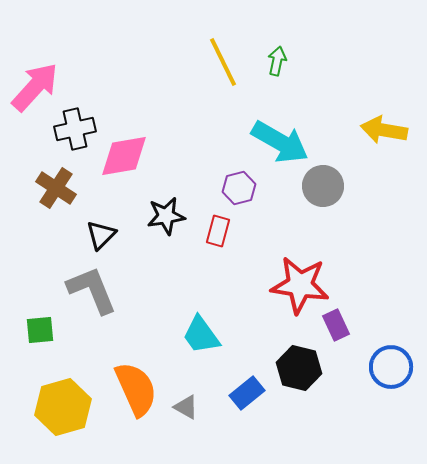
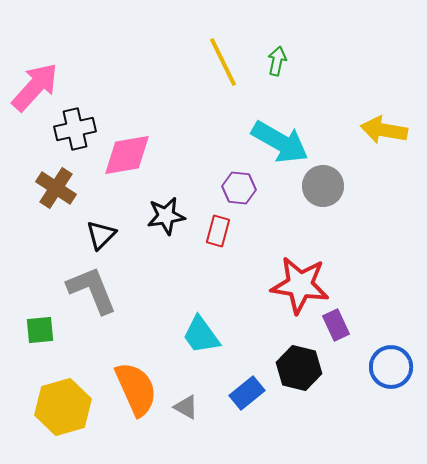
pink diamond: moved 3 px right, 1 px up
purple hexagon: rotated 20 degrees clockwise
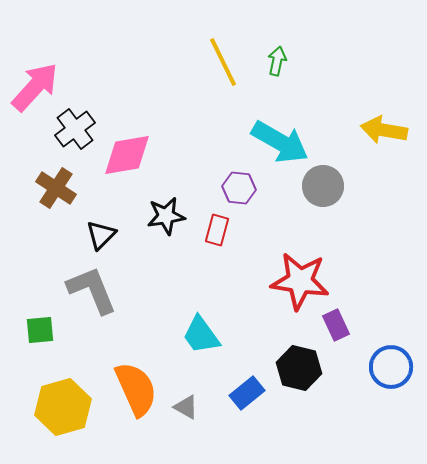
black cross: rotated 24 degrees counterclockwise
red rectangle: moved 1 px left, 1 px up
red star: moved 4 px up
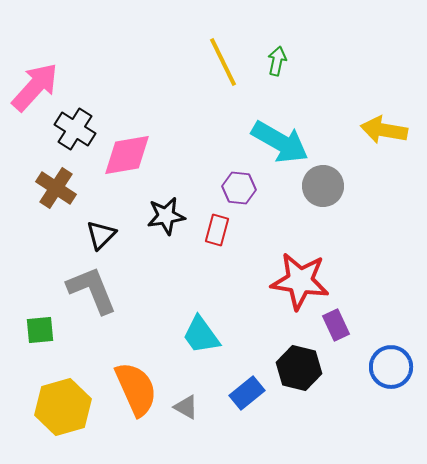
black cross: rotated 21 degrees counterclockwise
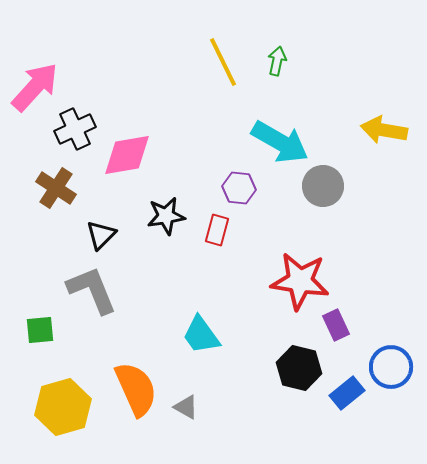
black cross: rotated 33 degrees clockwise
blue rectangle: moved 100 px right
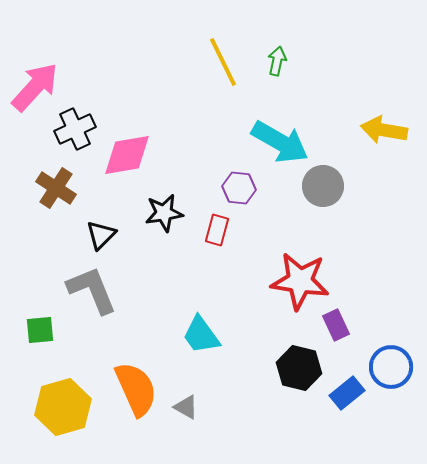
black star: moved 2 px left, 3 px up
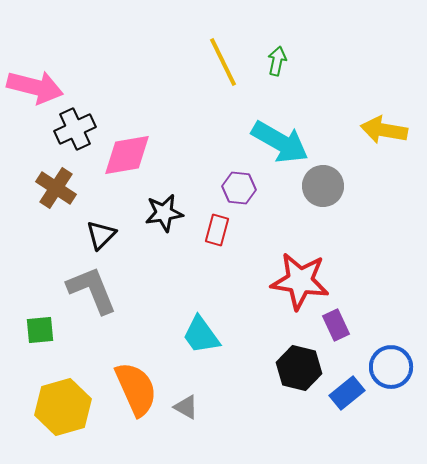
pink arrow: rotated 62 degrees clockwise
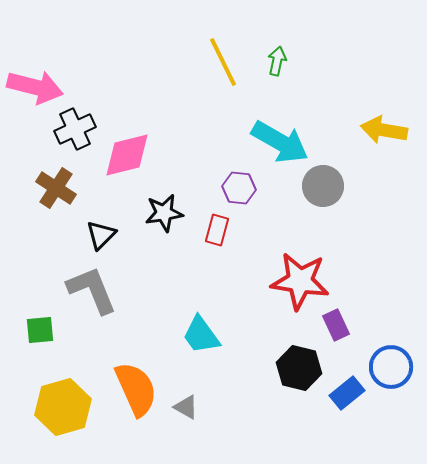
pink diamond: rotated 4 degrees counterclockwise
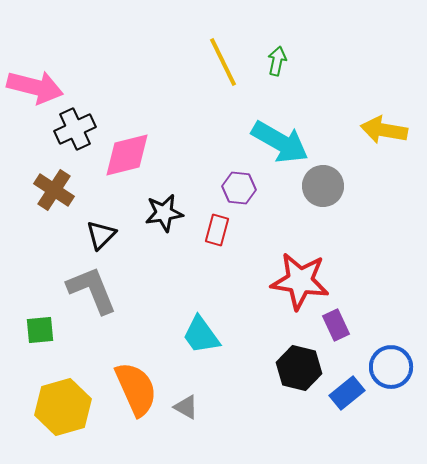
brown cross: moved 2 px left, 2 px down
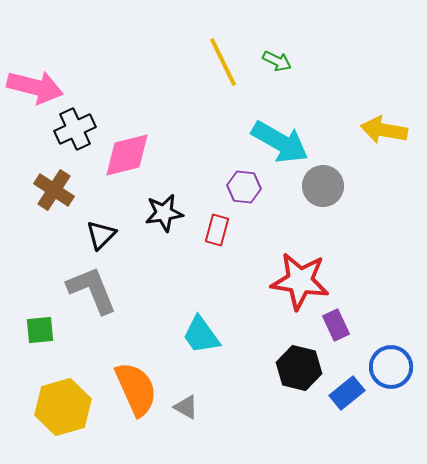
green arrow: rotated 104 degrees clockwise
purple hexagon: moved 5 px right, 1 px up
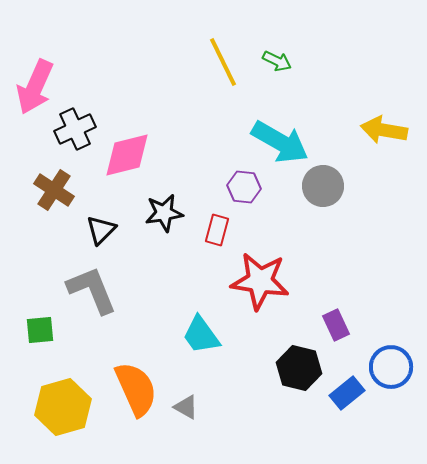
pink arrow: rotated 100 degrees clockwise
black triangle: moved 5 px up
red star: moved 40 px left
